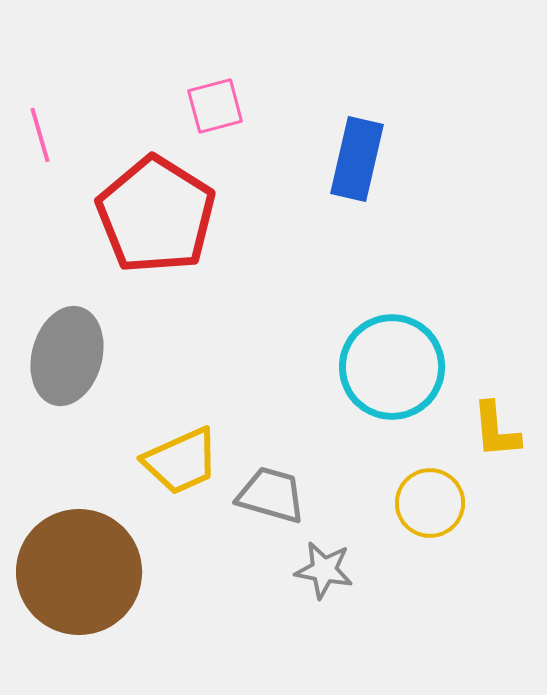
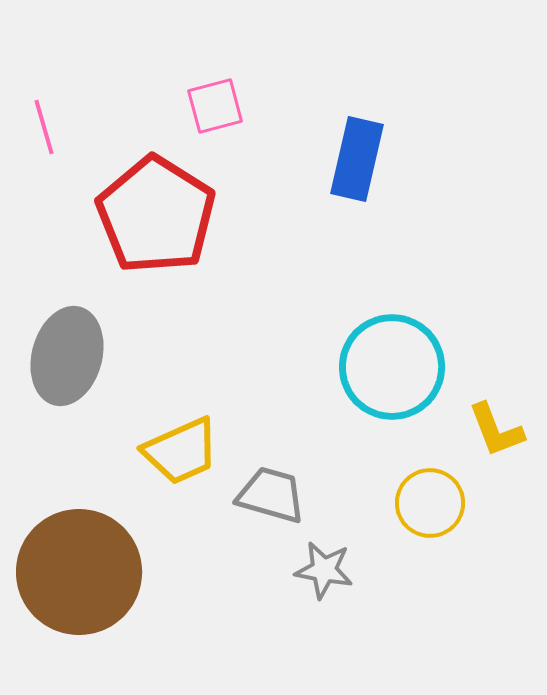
pink line: moved 4 px right, 8 px up
yellow L-shape: rotated 16 degrees counterclockwise
yellow trapezoid: moved 10 px up
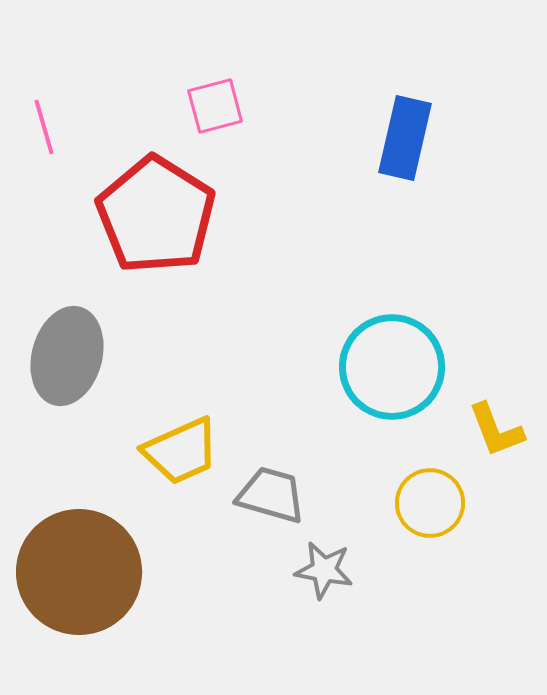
blue rectangle: moved 48 px right, 21 px up
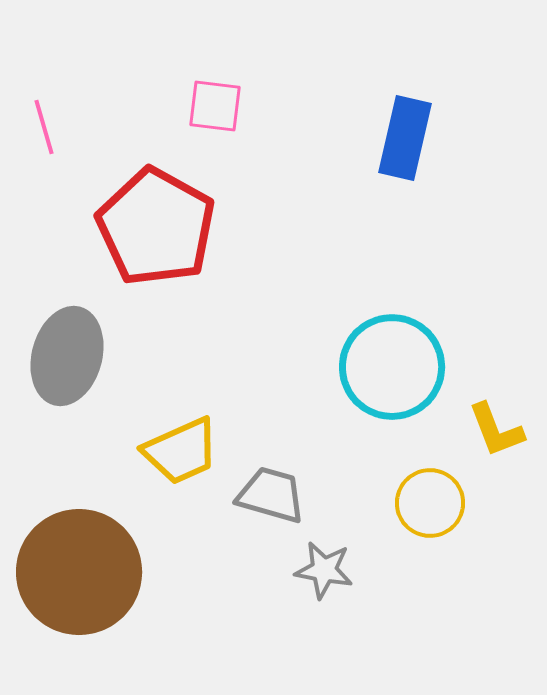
pink square: rotated 22 degrees clockwise
red pentagon: moved 12 px down; rotated 3 degrees counterclockwise
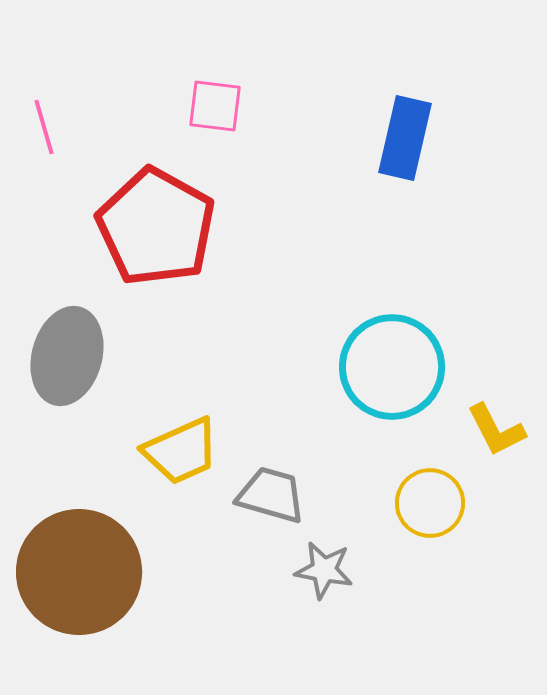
yellow L-shape: rotated 6 degrees counterclockwise
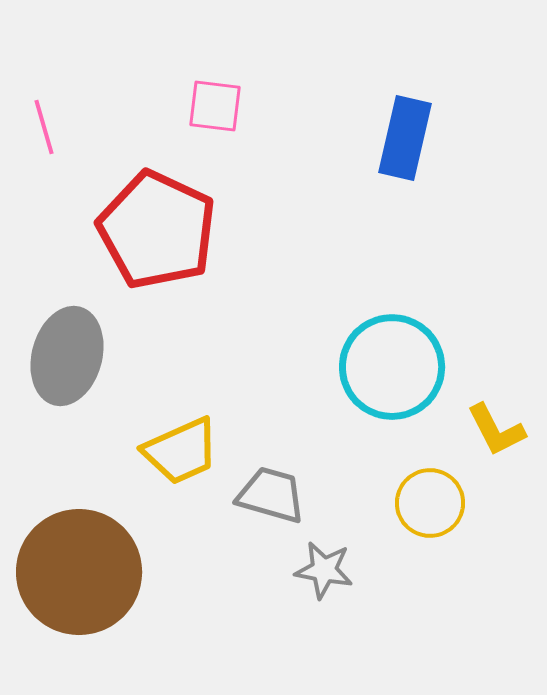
red pentagon: moved 1 px right, 3 px down; rotated 4 degrees counterclockwise
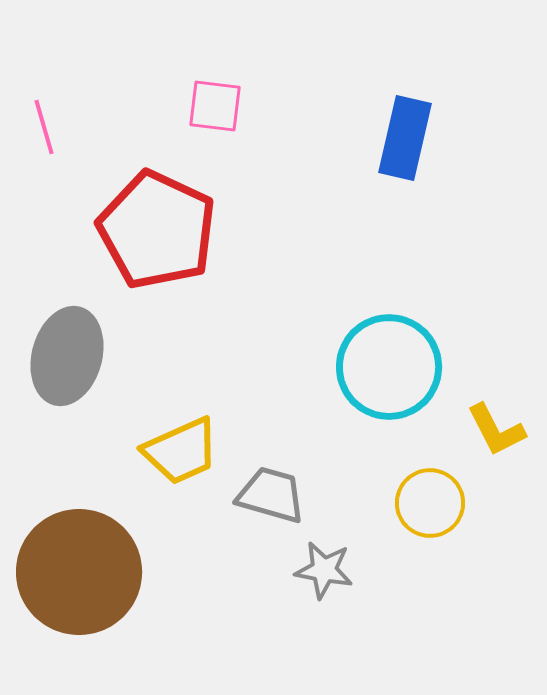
cyan circle: moved 3 px left
